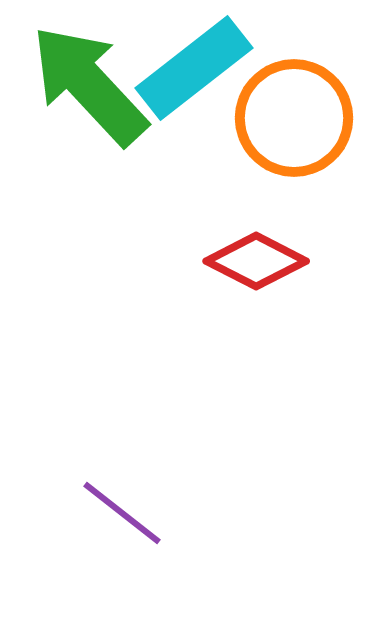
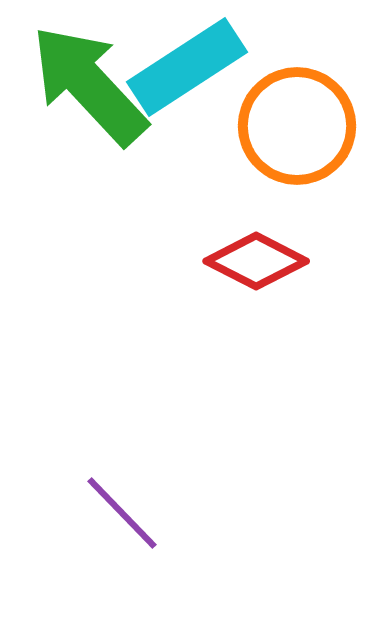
cyan rectangle: moved 7 px left, 1 px up; rotated 5 degrees clockwise
orange circle: moved 3 px right, 8 px down
purple line: rotated 8 degrees clockwise
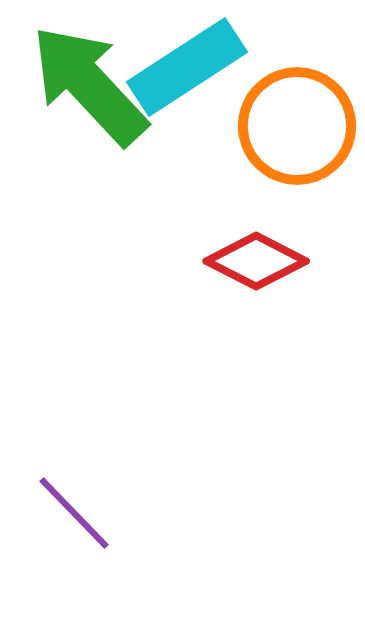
purple line: moved 48 px left
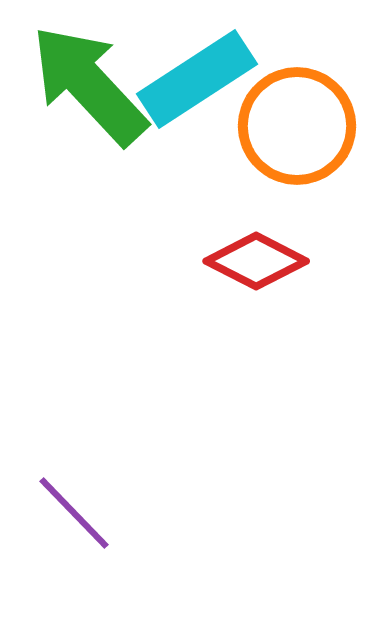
cyan rectangle: moved 10 px right, 12 px down
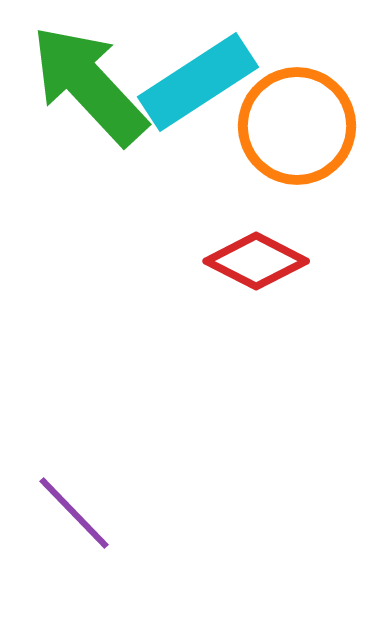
cyan rectangle: moved 1 px right, 3 px down
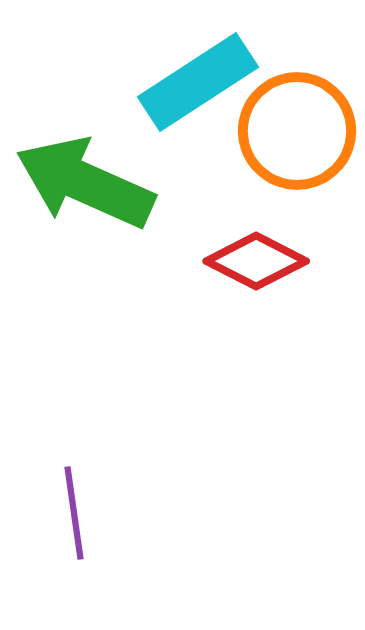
green arrow: moved 4 px left, 98 px down; rotated 23 degrees counterclockwise
orange circle: moved 5 px down
purple line: rotated 36 degrees clockwise
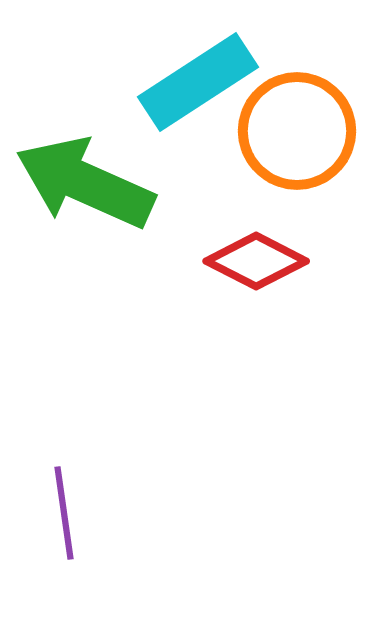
purple line: moved 10 px left
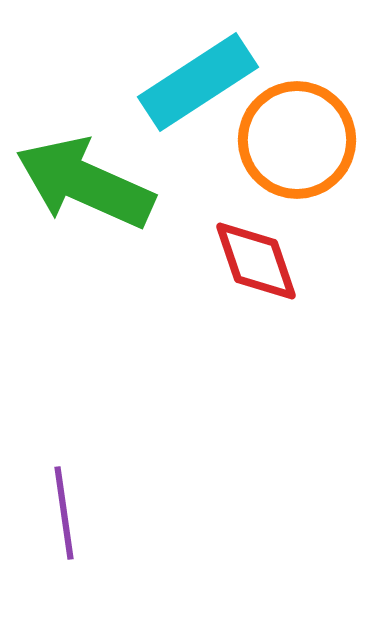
orange circle: moved 9 px down
red diamond: rotated 44 degrees clockwise
